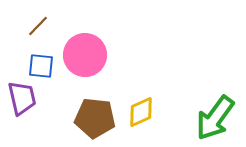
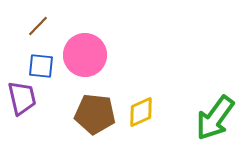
brown pentagon: moved 4 px up
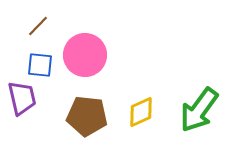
blue square: moved 1 px left, 1 px up
brown pentagon: moved 8 px left, 2 px down
green arrow: moved 16 px left, 8 px up
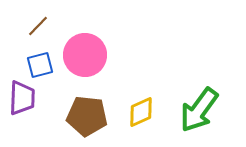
blue square: rotated 20 degrees counterclockwise
purple trapezoid: rotated 15 degrees clockwise
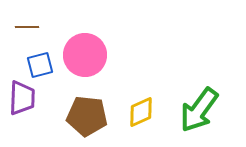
brown line: moved 11 px left, 1 px down; rotated 45 degrees clockwise
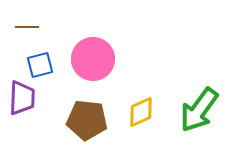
pink circle: moved 8 px right, 4 px down
brown pentagon: moved 4 px down
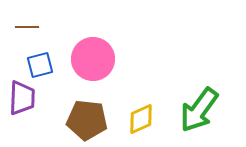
yellow diamond: moved 7 px down
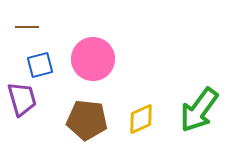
purple trapezoid: moved 1 px down; rotated 18 degrees counterclockwise
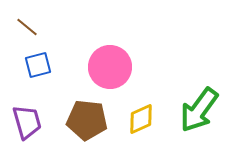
brown line: rotated 40 degrees clockwise
pink circle: moved 17 px right, 8 px down
blue square: moved 2 px left
purple trapezoid: moved 5 px right, 23 px down
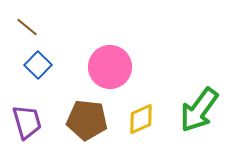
blue square: rotated 32 degrees counterclockwise
